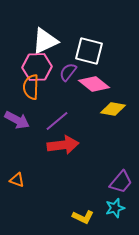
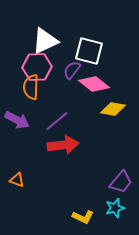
purple semicircle: moved 4 px right, 2 px up
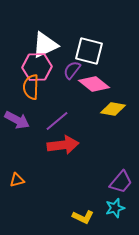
white triangle: moved 4 px down
orange triangle: rotated 35 degrees counterclockwise
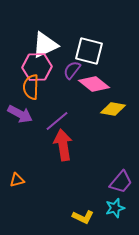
purple arrow: moved 3 px right, 6 px up
red arrow: rotated 92 degrees counterclockwise
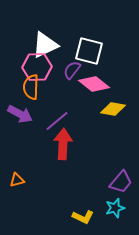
red arrow: moved 1 px up; rotated 12 degrees clockwise
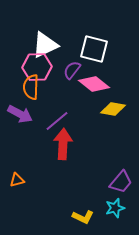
white square: moved 5 px right, 2 px up
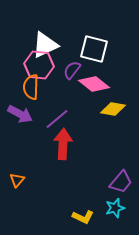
pink hexagon: moved 2 px right, 2 px up; rotated 8 degrees clockwise
purple line: moved 2 px up
orange triangle: rotated 35 degrees counterclockwise
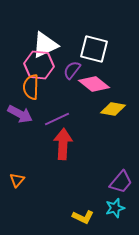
purple line: rotated 15 degrees clockwise
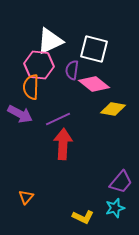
white triangle: moved 5 px right, 4 px up
purple semicircle: rotated 30 degrees counterclockwise
purple line: moved 1 px right
orange triangle: moved 9 px right, 17 px down
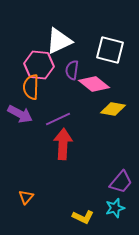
white triangle: moved 9 px right
white square: moved 16 px right, 1 px down
